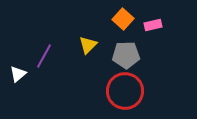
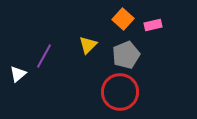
gray pentagon: rotated 20 degrees counterclockwise
red circle: moved 5 px left, 1 px down
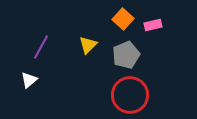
purple line: moved 3 px left, 9 px up
white triangle: moved 11 px right, 6 px down
red circle: moved 10 px right, 3 px down
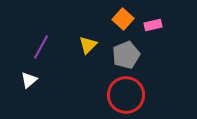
red circle: moved 4 px left
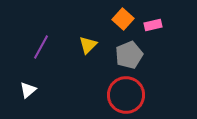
gray pentagon: moved 3 px right
white triangle: moved 1 px left, 10 px down
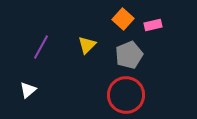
yellow triangle: moved 1 px left
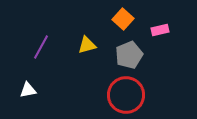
pink rectangle: moved 7 px right, 5 px down
yellow triangle: rotated 30 degrees clockwise
white triangle: rotated 30 degrees clockwise
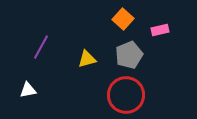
yellow triangle: moved 14 px down
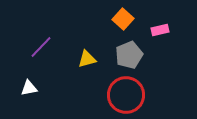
purple line: rotated 15 degrees clockwise
white triangle: moved 1 px right, 2 px up
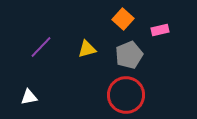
yellow triangle: moved 10 px up
white triangle: moved 9 px down
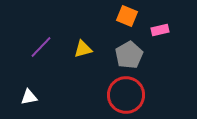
orange square: moved 4 px right, 3 px up; rotated 20 degrees counterclockwise
yellow triangle: moved 4 px left
gray pentagon: rotated 8 degrees counterclockwise
